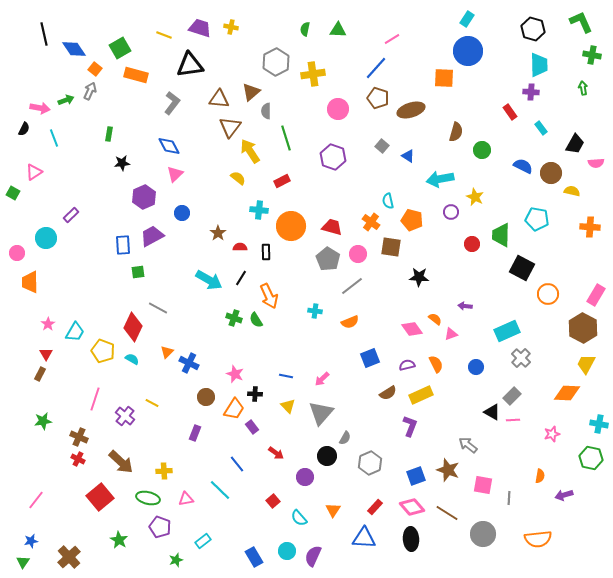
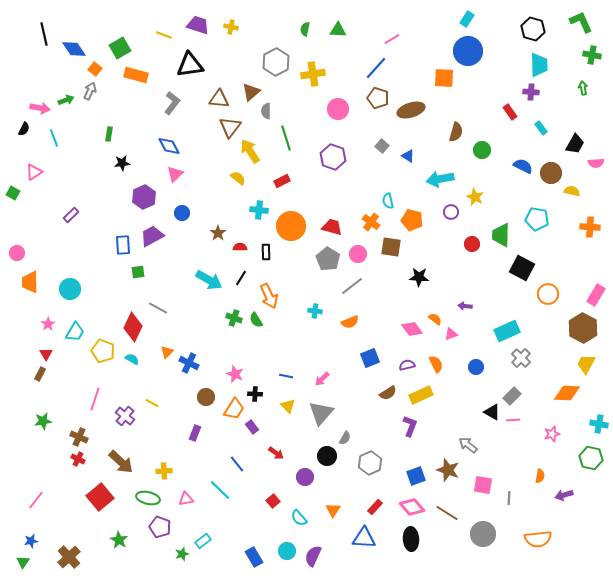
purple trapezoid at (200, 28): moved 2 px left, 3 px up
cyan circle at (46, 238): moved 24 px right, 51 px down
green star at (176, 560): moved 6 px right, 6 px up
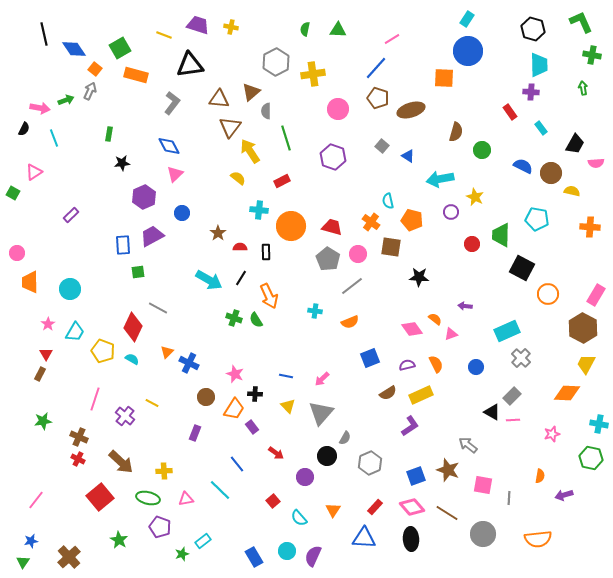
purple L-shape at (410, 426): rotated 35 degrees clockwise
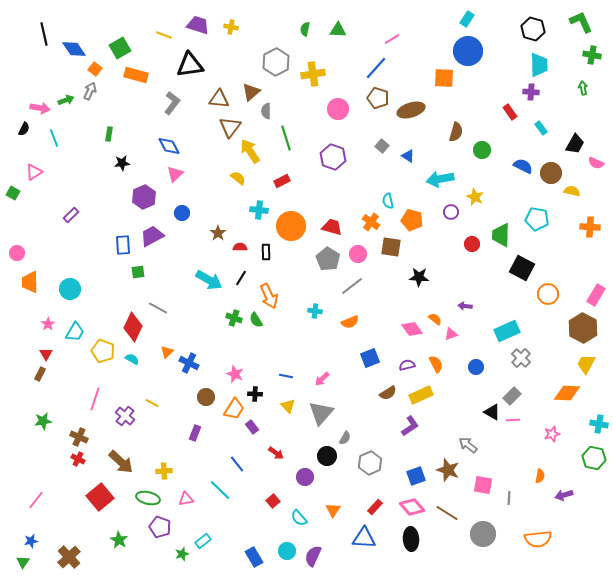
pink semicircle at (596, 163): rotated 28 degrees clockwise
green hexagon at (591, 458): moved 3 px right
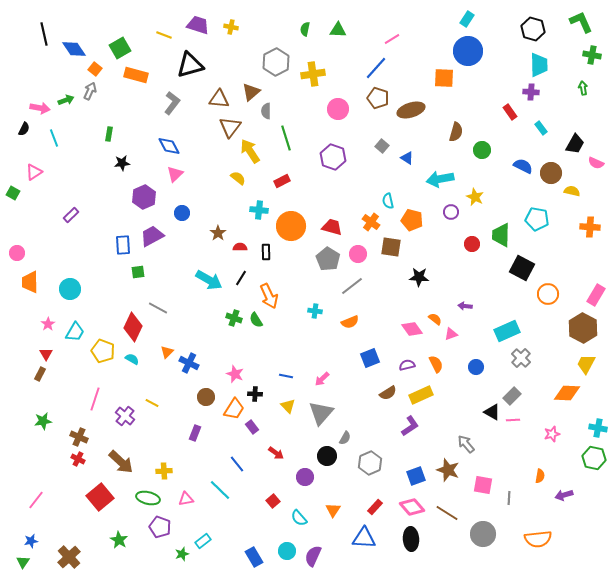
black triangle at (190, 65): rotated 8 degrees counterclockwise
blue triangle at (408, 156): moved 1 px left, 2 px down
cyan cross at (599, 424): moved 1 px left, 4 px down
gray arrow at (468, 445): moved 2 px left, 1 px up; rotated 12 degrees clockwise
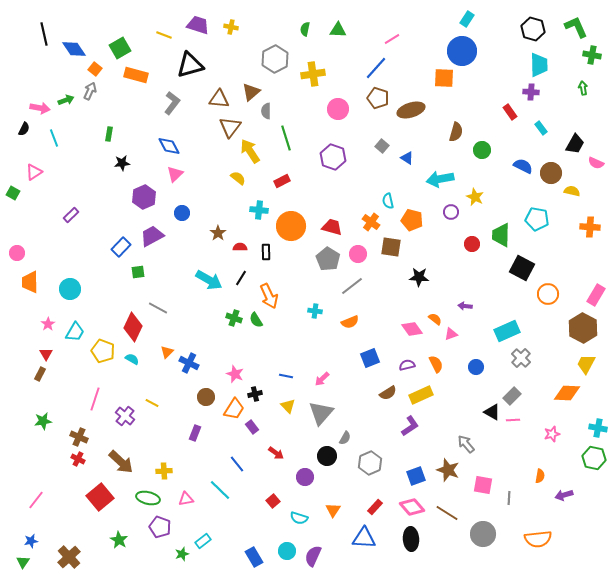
green L-shape at (581, 22): moved 5 px left, 5 px down
blue circle at (468, 51): moved 6 px left
gray hexagon at (276, 62): moved 1 px left, 3 px up
blue rectangle at (123, 245): moved 2 px left, 2 px down; rotated 48 degrees clockwise
black cross at (255, 394): rotated 16 degrees counterclockwise
cyan semicircle at (299, 518): rotated 30 degrees counterclockwise
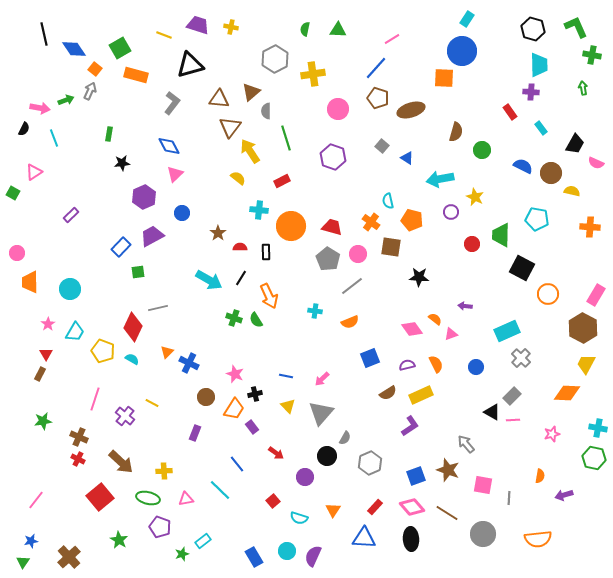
gray line at (158, 308): rotated 42 degrees counterclockwise
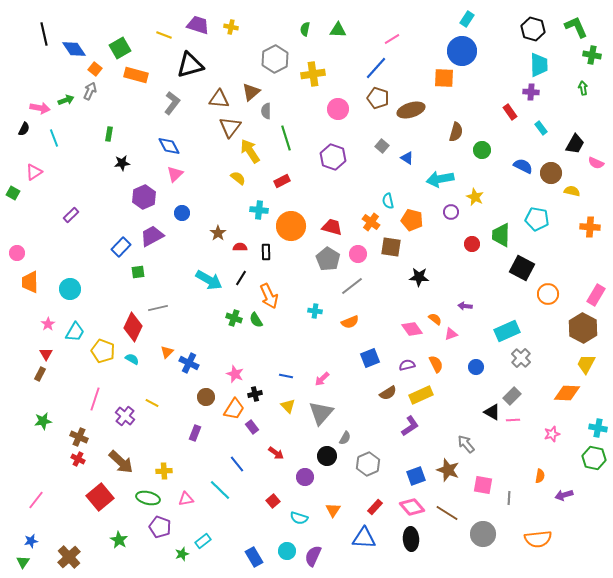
gray hexagon at (370, 463): moved 2 px left, 1 px down
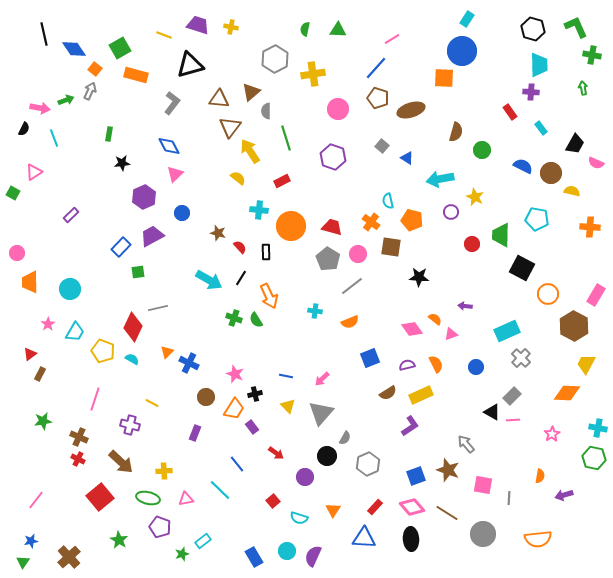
brown star at (218, 233): rotated 21 degrees counterclockwise
red semicircle at (240, 247): rotated 48 degrees clockwise
brown hexagon at (583, 328): moved 9 px left, 2 px up
red triangle at (46, 354): moved 16 px left; rotated 24 degrees clockwise
purple cross at (125, 416): moved 5 px right, 9 px down; rotated 24 degrees counterclockwise
pink star at (552, 434): rotated 14 degrees counterclockwise
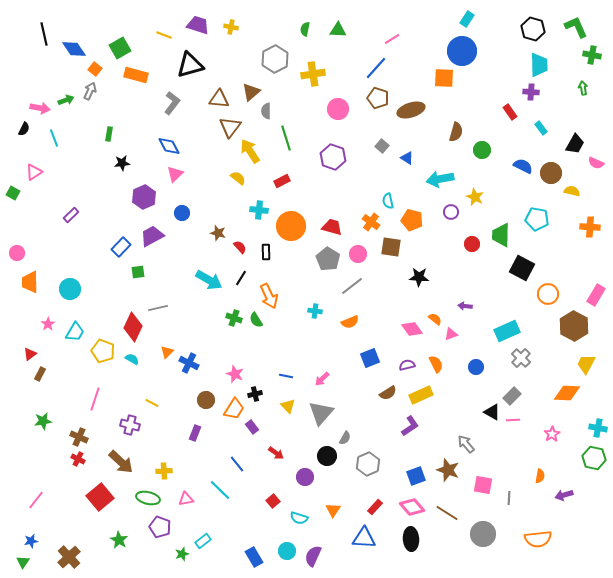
brown circle at (206, 397): moved 3 px down
